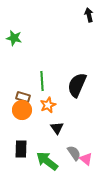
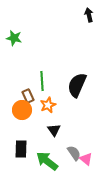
brown rectangle: moved 5 px right, 1 px up; rotated 48 degrees clockwise
black triangle: moved 3 px left, 2 px down
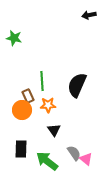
black arrow: rotated 88 degrees counterclockwise
orange star: rotated 21 degrees clockwise
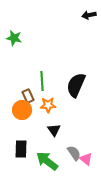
black semicircle: moved 1 px left
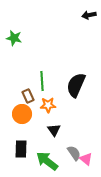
orange circle: moved 4 px down
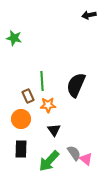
orange circle: moved 1 px left, 5 px down
green arrow: moved 2 px right; rotated 85 degrees counterclockwise
